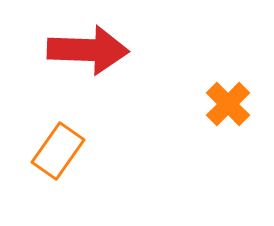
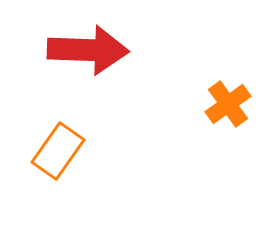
orange cross: rotated 9 degrees clockwise
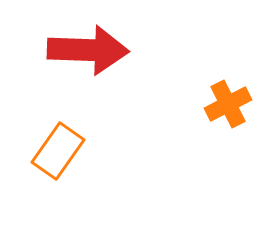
orange cross: rotated 9 degrees clockwise
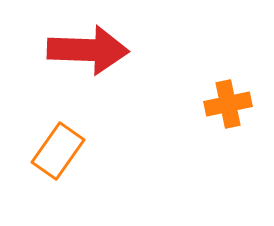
orange cross: rotated 15 degrees clockwise
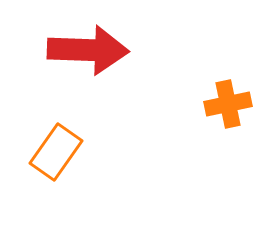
orange rectangle: moved 2 px left, 1 px down
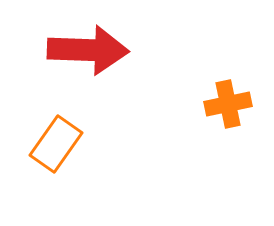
orange rectangle: moved 8 px up
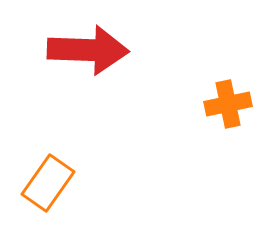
orange rectangle: moved 8 px left, 39 px down
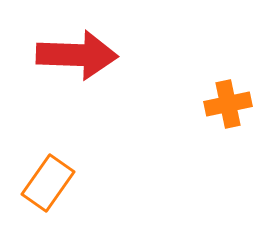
red arrow: moved 11 px left, 5 px down
